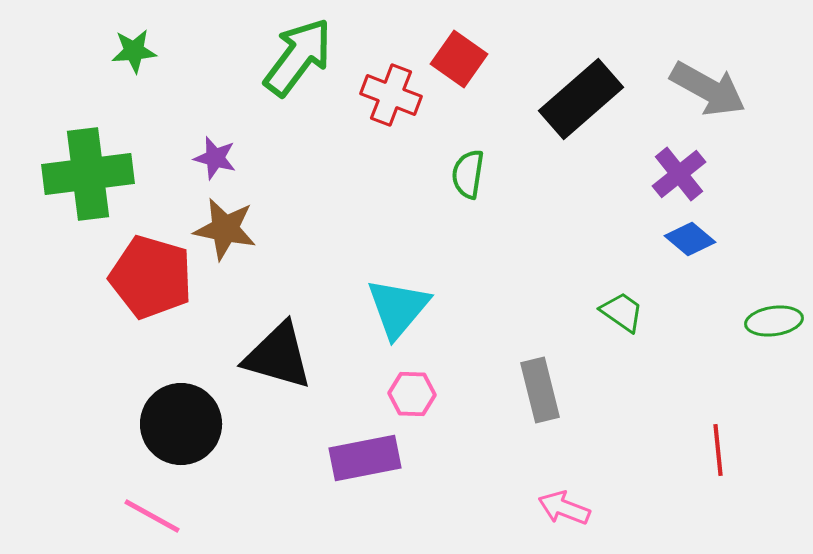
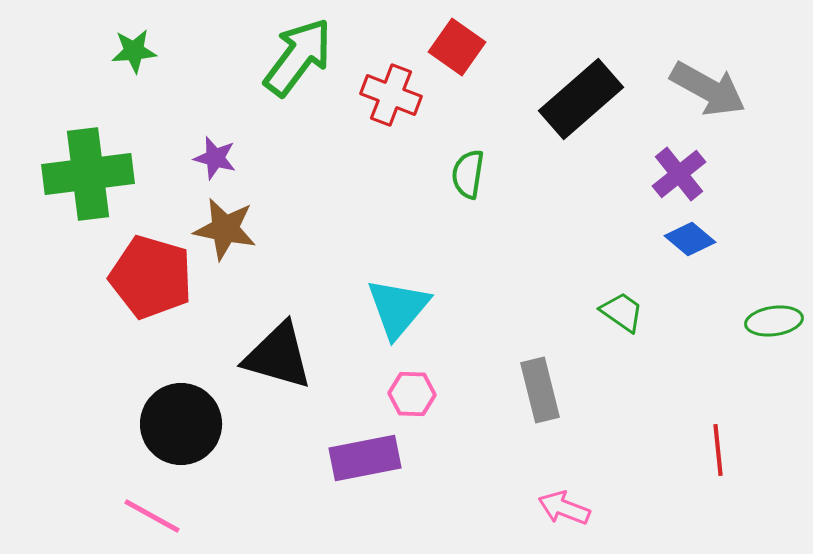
red square: moved 2 px left, 12 px up
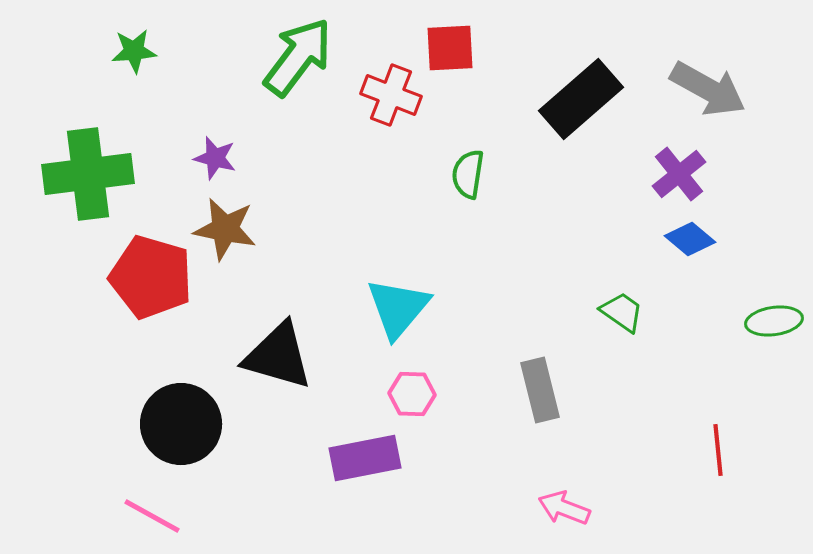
red square: moved 7 px left, 1 px down; rotated 38 degrees counterclockwise
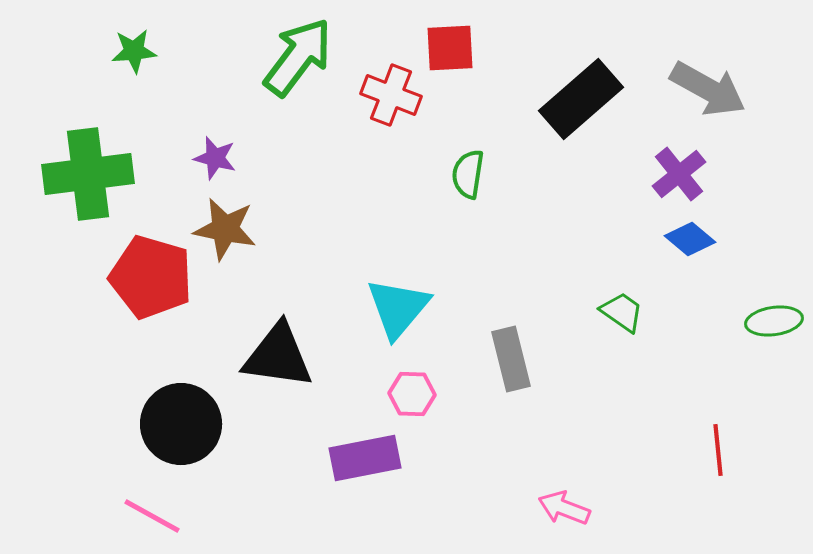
black triangle: rotated 8 degrees counterclockwise
gray rectangle: moved 29 px left, 31 px up
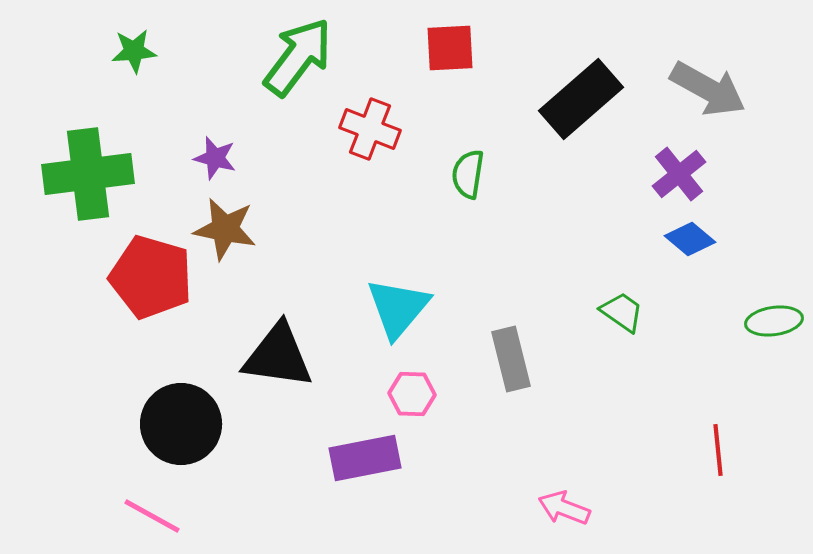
red cross: moved 21 px left, 34 px down
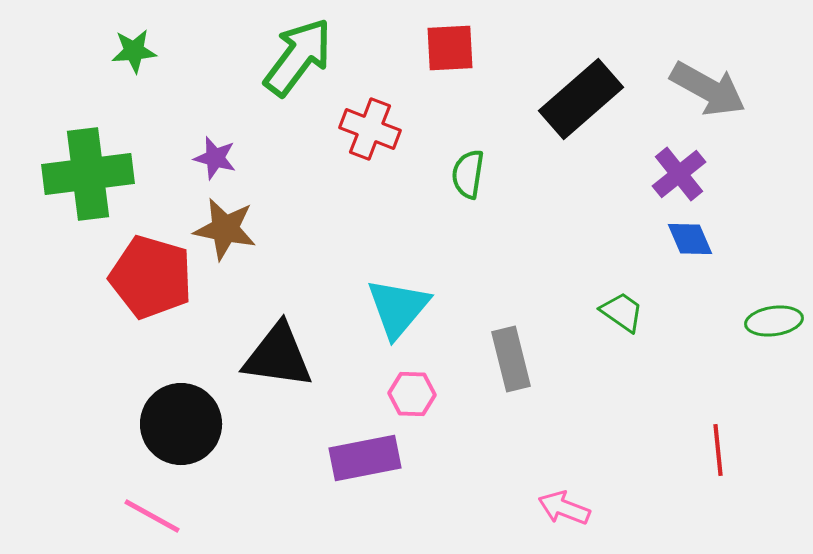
blue diamond: rotated 27 degrees clockwise
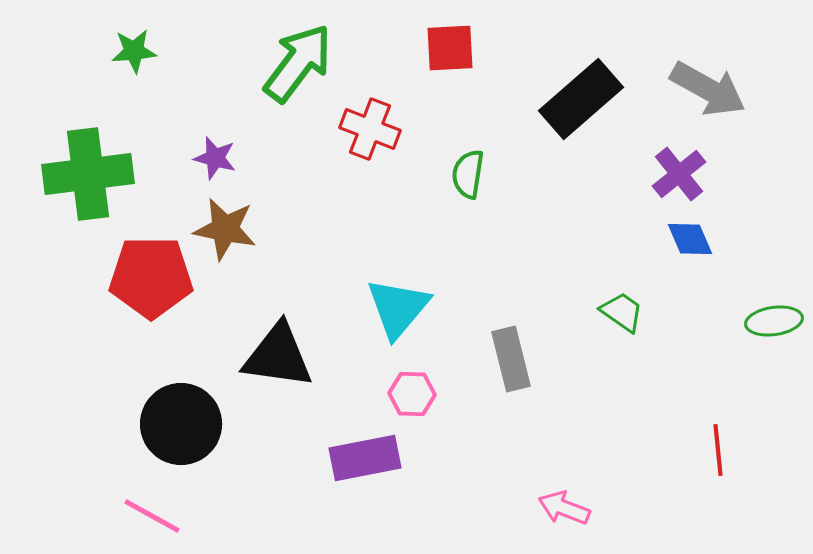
green arrow: moved 6 px down
red pentagon: rotated 16 degrees counterclockwise
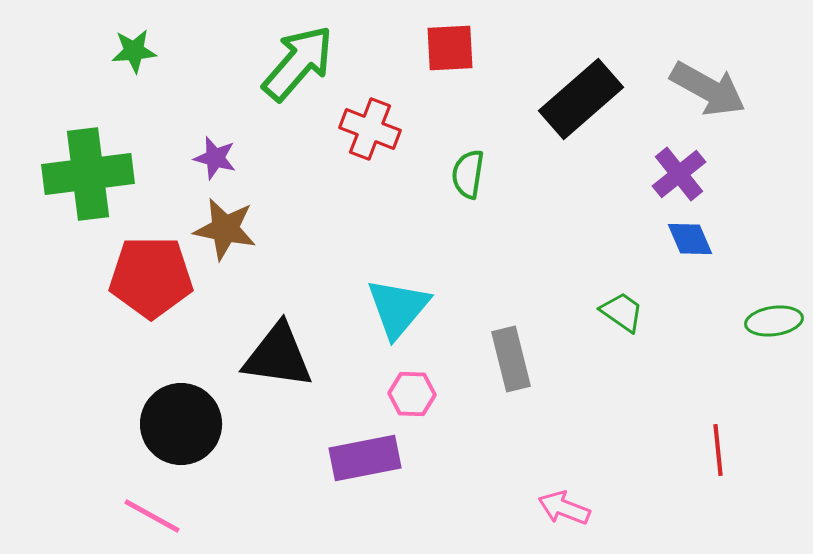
green arrow: rotated 4 degrees clockwise
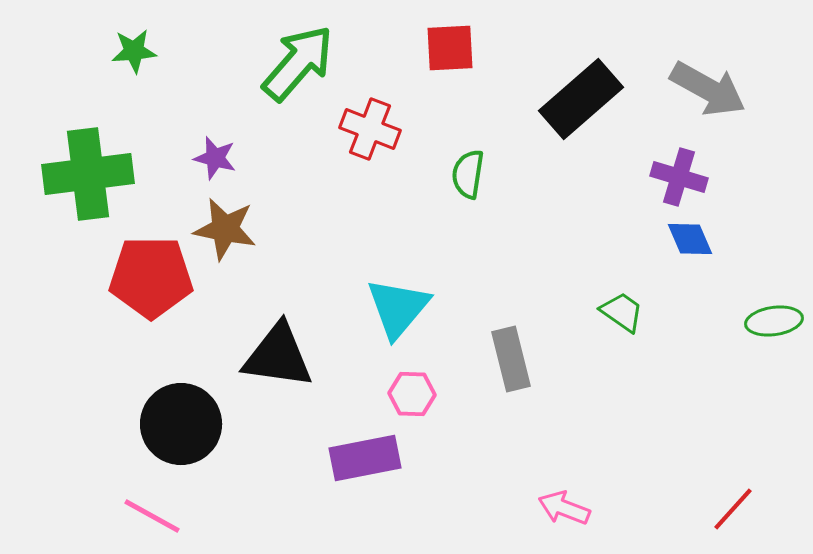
purple cross: moved 3 px down; rotated 34 degrees counterclockwise
red line: moved 15 px right, 59 px down; rotated 48 degrees clockwise
